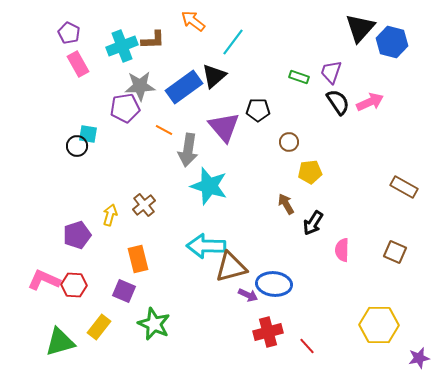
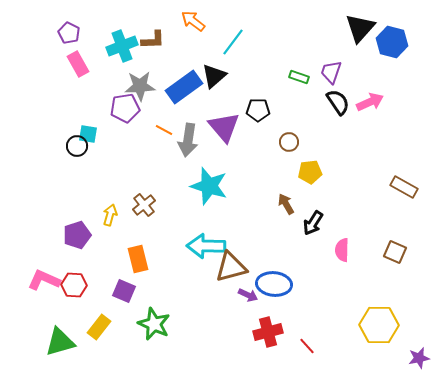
gray arrow at (188, 150): moved 10 px up
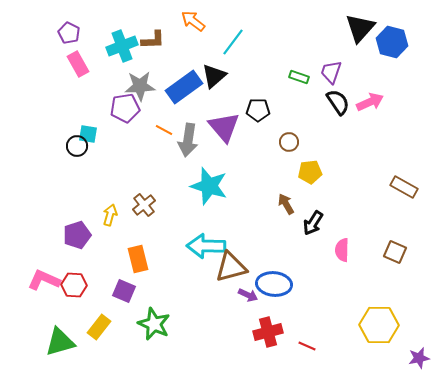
red line at (307, 346): rotated 24 degrees counterclockwise
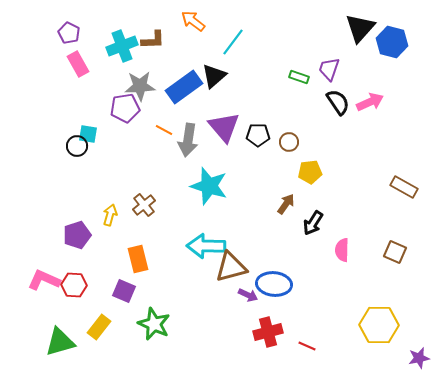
purple trapezoid at (331, 72): moved 2 px left, 3 px up
black pentagon at (258, 110): moved 25 px down
brown arrow at (286, 204): rotated 65 degrees clockwise
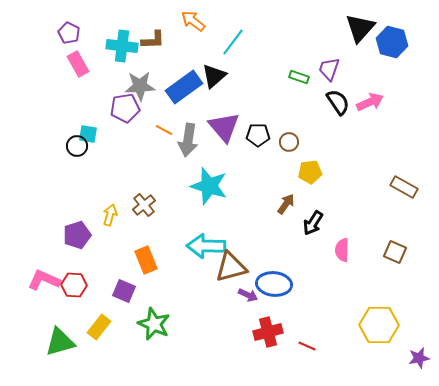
cyan cross at (122, 46): rotated 28 degrees clockwise
orange rectangle at (138, 259): moved 8 px right, 1 px down; rotated 8 degrees counterclockwise
